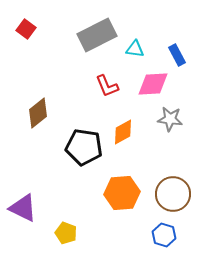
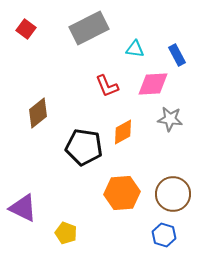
gray rectangle: moved 8 px left, 7 px up
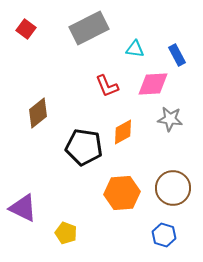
brown circle: moved 6 px up
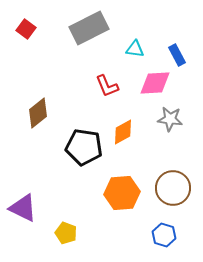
pink diamond: moved 2 px right, 1 px up
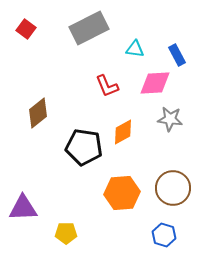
purple triangle: rotated 28 degrees counterclockwise
yellow pentagon: rotated 20 degrees counterclockwise
